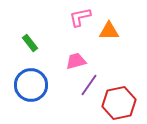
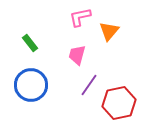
orange triangle: rotated 50 degrees counterclockwise
pink trapezoid: moved 1 px right, 6 px up; rotated 60 degrees counterclockwise
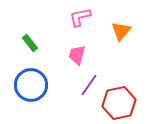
orange triangle: moved 12 px right
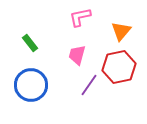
red hexagon: moved 36 px up
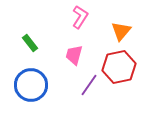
pink L-shape: rotated 135 degrees clockwise
pink trapezoid: moved 3 px left
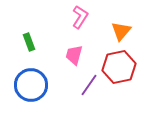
green rectangle: moved 1 px left, 1 px up; rotated 18 degrees clockwise
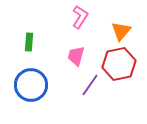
green rectangle: rotated 24 degrees clockwise
pink trapezoid: moved 2 px right, 1 px down
red hexagon: moved 3 px up
purple line: moved 1 px right
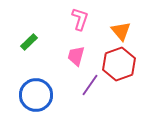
pink L-shape: moved 2 px down; rotated 15 degrees counterclockwise
orange triangle: rotated 20 degrees counterclockwise
green rectangle: rotated 42 degrees clockwise
red hexagon: rotated 8 degrees counterclockwise
blue circle: moved 5 px right, 10 px down
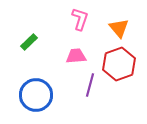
orange triangle: moved 2 px left, 3 px up
pink trapezoid: rotated 70 degrees clockwise
purple line: rotated 20 degrees counterclockwise
